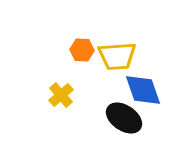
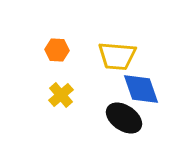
orange hexagon: moved 25 px left
yellow trapezoid: rotated 9 degrees clockwise
blue diamond: moved 2 px left, 1 px up
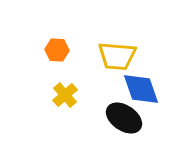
yellow cross: moved 4 px right
